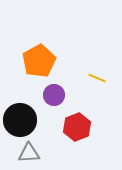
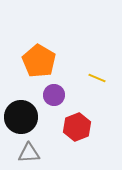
orange pentagon: rotated 12 degrees counterclockwise
black circle: moved 1 px right, 3 px up
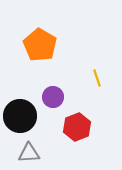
orange pentagon: moved 1 px right, 16 px up
yellow line: rotated 48 degrees clockwise
purple circle: moved 1 px left, 2 px down
black circle: moved 1 px left, 1 px up
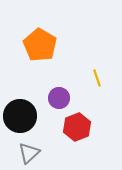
purple circle: moved 6 px right, 1 px down
gray triangle: rotated 40 degrees counterclockwise
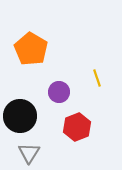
orange pentagon: moved 9 px left, 4 px down
purple circle: moved 6 px up
gray triangle: rotated 15 degrees counterclockwise
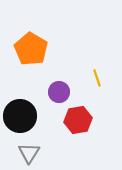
red hexagon: moved 1 px right, 7 px up; rotated 12 degrees clockwise
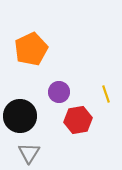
orange pentagon: rotated 16 degrees clockwise
yellow line: moved 9 px right, 16 px down
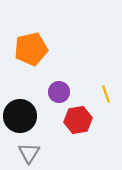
orange pentagon: rotated 12 degrees clockwise
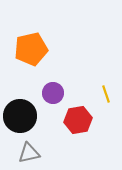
purple circle: moved 6 px left, 1 px down
gray triangle: rotated 45 degrees clockwise
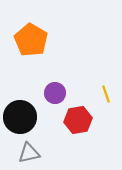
orange pentagon: moved 9 px up; rotated 28 degrees counterclockwise
purple circle: moved 2 px right
black circle: moved 1 px down
